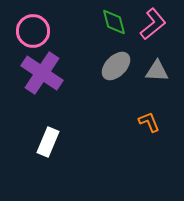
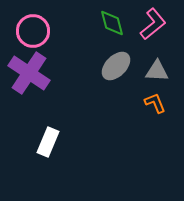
green diamond: moved 2 px left, 1 px down
purple cross: moved 13 px left
orange L-shape: moved 6 px right, 19 px up
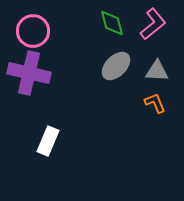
purple cross: rotated 21 degrees counterclockwise
white rectangle: moved 1 px up
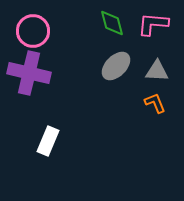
pink L-shape: rotated 136 degrees counterclockwise
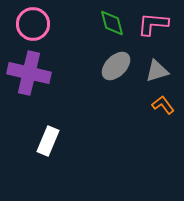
pink circle: moved 7 px up
gray triangle: rotated 20 degrees counterclockwise
orange L-shape: moved 8 px right, 2 px down; rotated 15 degrees counterclockwise
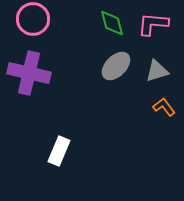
pink circle: moved 5 px up
orange L-shape: moved 1 px right, 2 px down
white rectangle: moved 11 px right, 10 px down
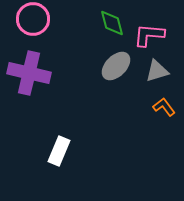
pink L-shape: moved 4 px left, 11 px down
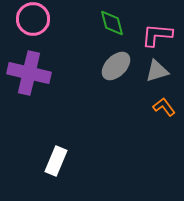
pink L-shape: moved 8 px right
white rectangle: moved 3 px left, 10 px down
